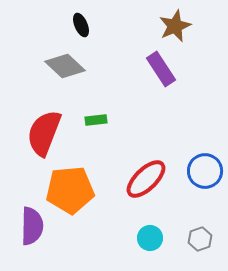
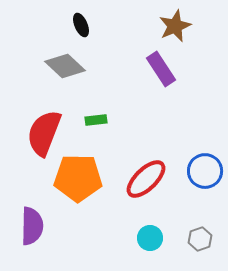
orange pentagon: moved 8 px right, 12 px up; rotated 6 degrees clockwise
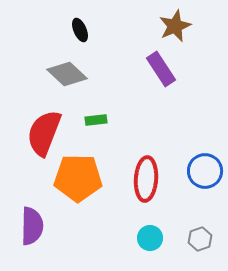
black ellipse: moved 1 px left, 5 px down
gray diamond: moved 2 px right, 8 px down
red ellipse: rotated 42 degrees counterclockwise
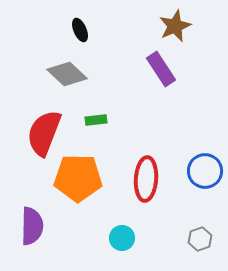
cyan circle: moved 28 px left
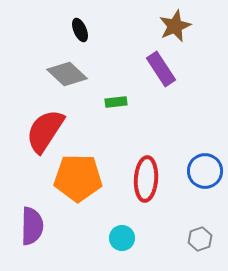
green rectangle: moved 20 px right, 18 px up
red semicircle: moved 1 px right, 2 px up; rotated 12 degrees clockwise
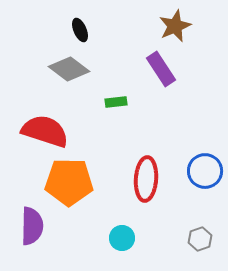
gray diamond: moved 2 px right, 5 px up; rotated 6 degrees counterclockwise
red semicircle: rotated 75 degrees clockwise
orange pentagon: moved 9 px left, 4 px down
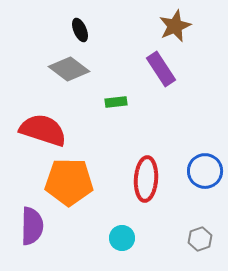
red semicircle: moved 2 px left, 1 px up
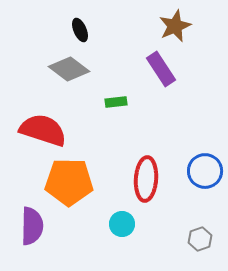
cyan circle: moved 14 px up
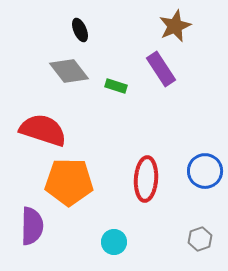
gray diamond: moved 2 px down; rotated 15 degrees clockwise
green rectangle: moved 16 px up; rotated 25 degrees clockwise
cyan circle: moved 8 px left, 18 px down
